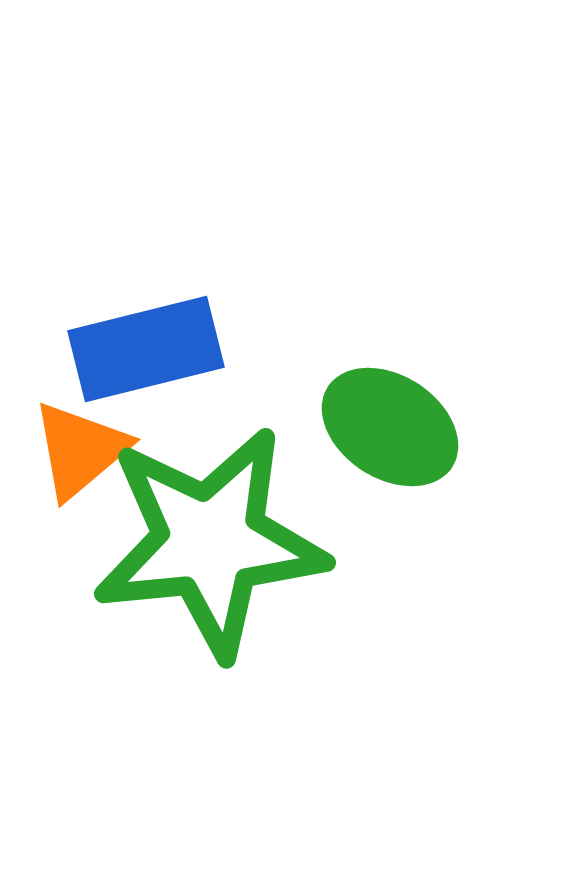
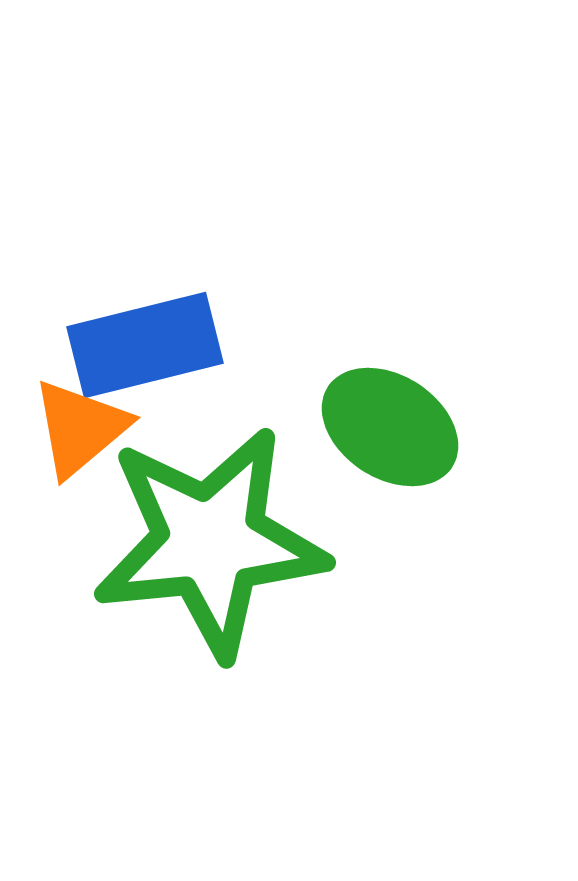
blue rectangle: moved 1 px left, 4 px up
orange triangle: moved 22 px up
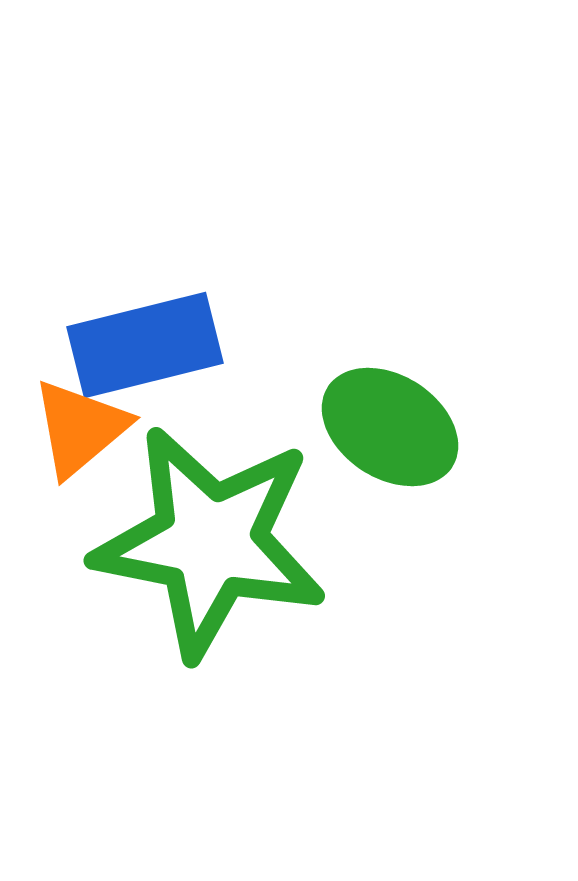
green star: rotated 17 degrees clockwise
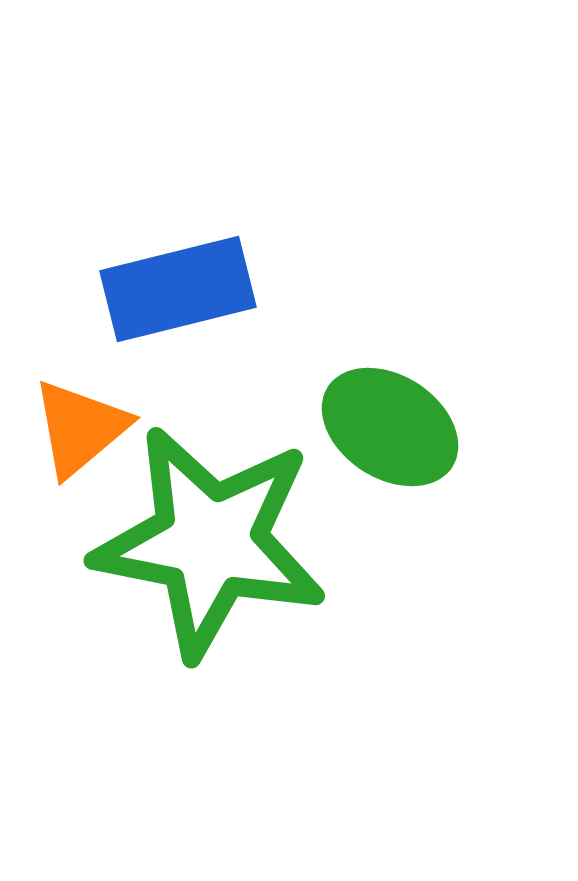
blue rectangle: moved 33 px right, 56 px up
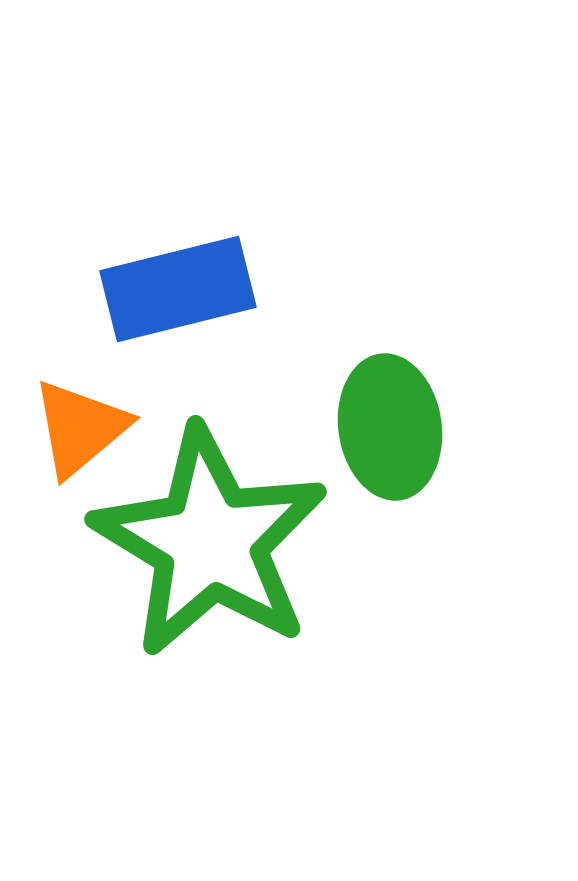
green ellipse: rotated 49 degrees clockwise
green star: rotated 20 degrees clockwise
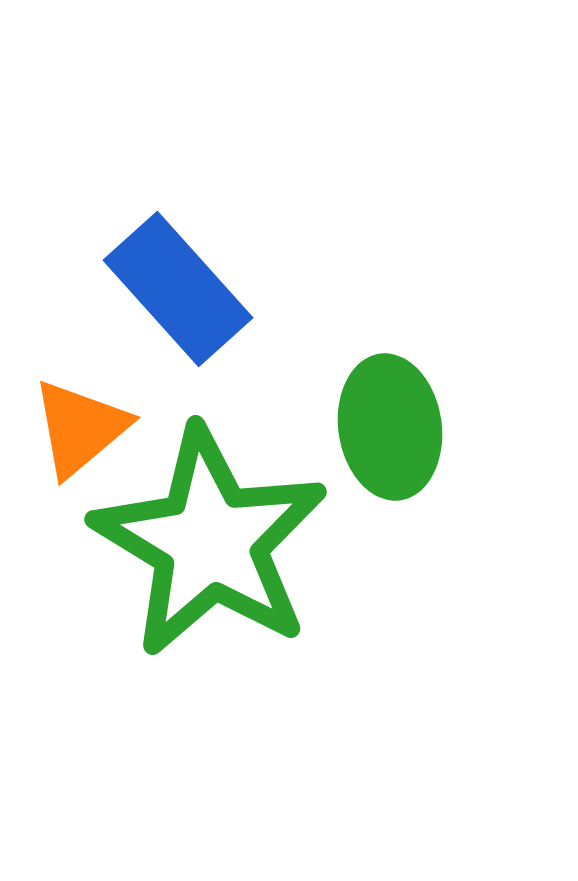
blue rectangle: rotated 62 degrees clockwise
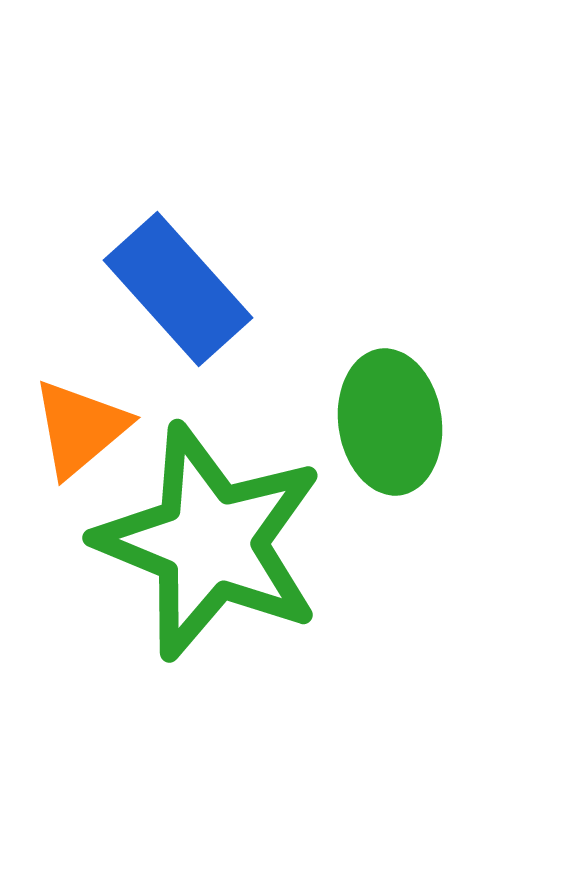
green ellipse: moved 5 px up
green star: rotated 9 degrees counterclockwise
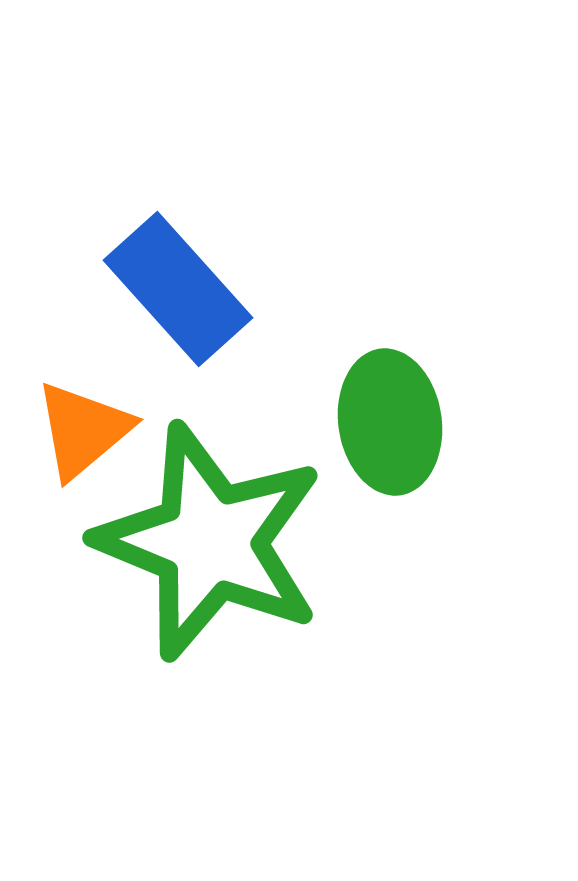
orange triangle: moved 3 px right, 2 px down
